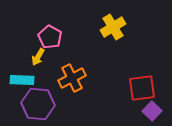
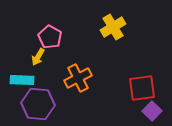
orange cross: moved 6 px right
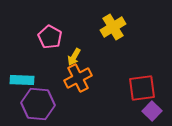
yellow arrow: moved 36 px right
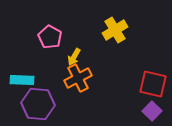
yellow cross: moved 2 px right, 3 px down
red square: moved 11 px right, 4 px up; rotated 20 degrees clockwise
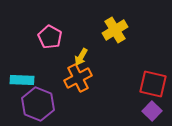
yellow arrow: moved 7 px right
purple hexagon: rotated 16 degrees clockwise
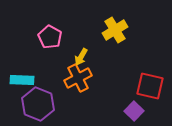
red square: moved 3 px left, 2 px down
purple square: moved 18 px left
